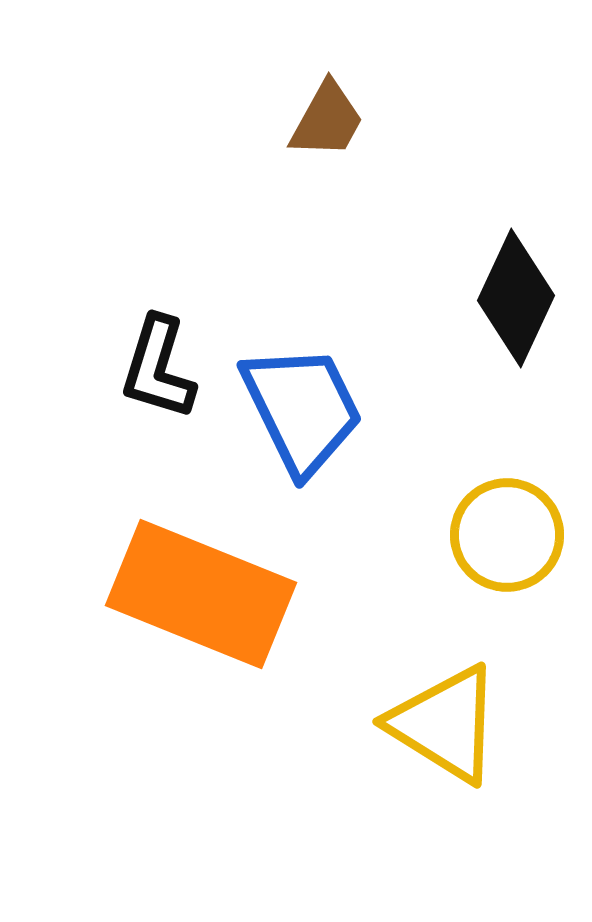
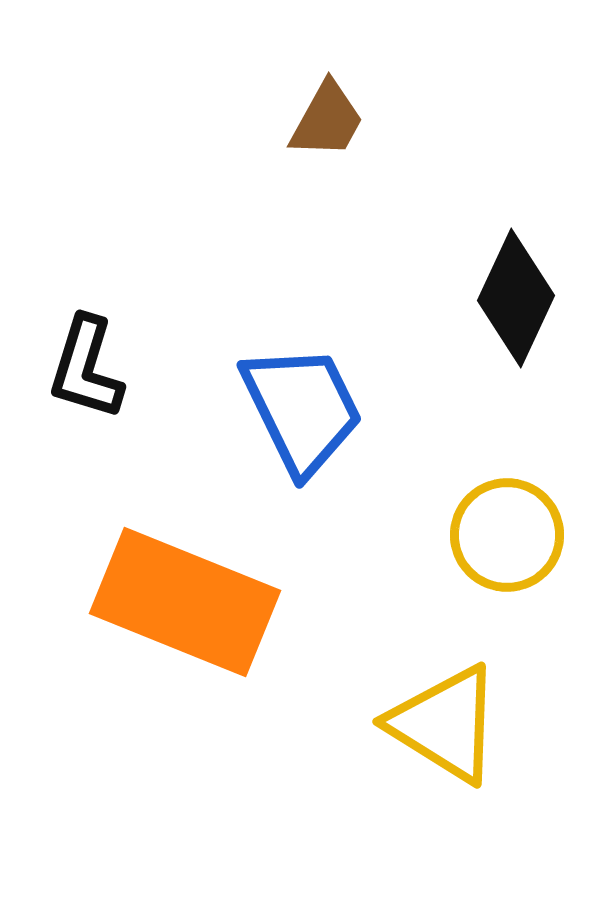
black L-shape: moved 72 px left
orange rectangle: moved 16 px left, 8 px down
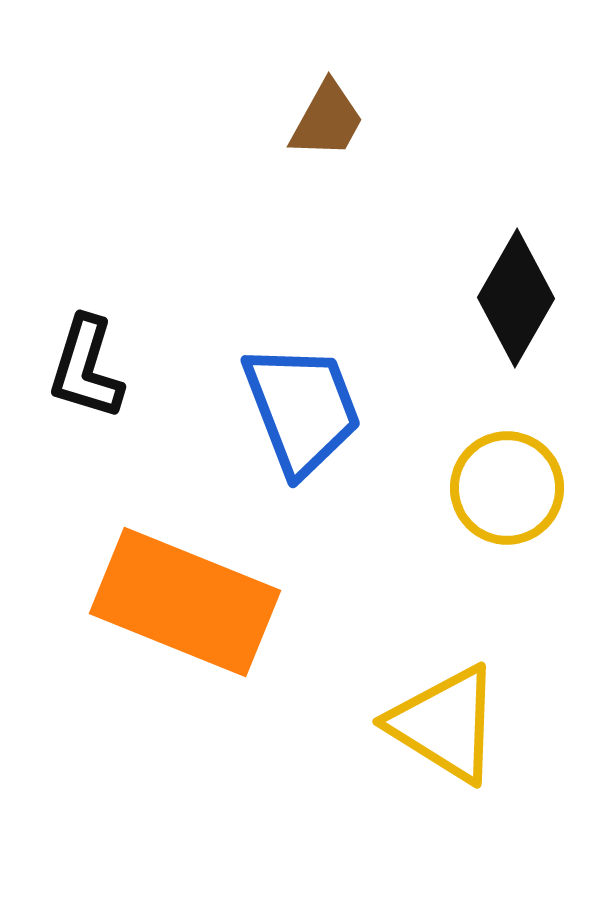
black diamond: rotated 5 degrees clockwise
blue trapezoid: rotated 5 degrees clockwise
yellow circle: moved 47 px up
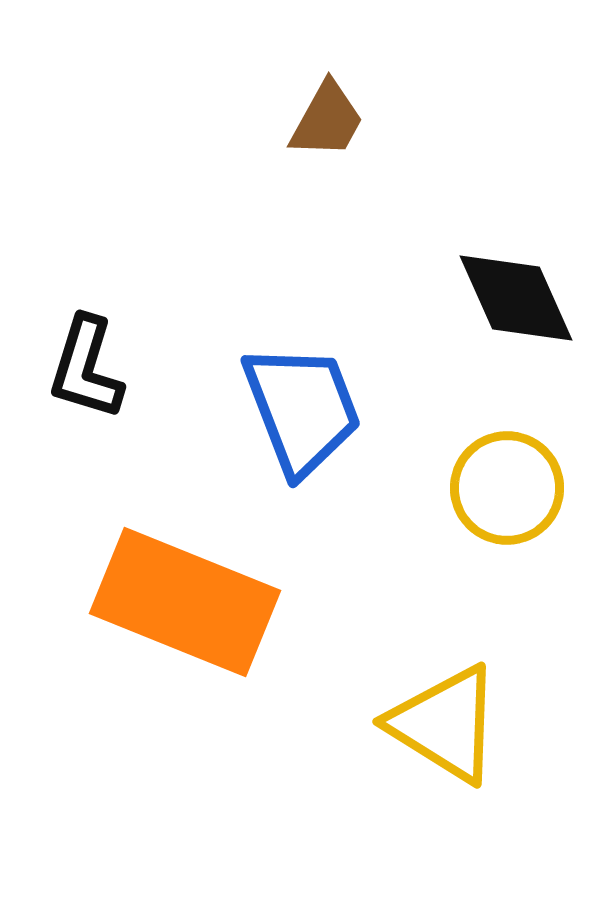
black diamond: rotated 54 degrees counterclockwise
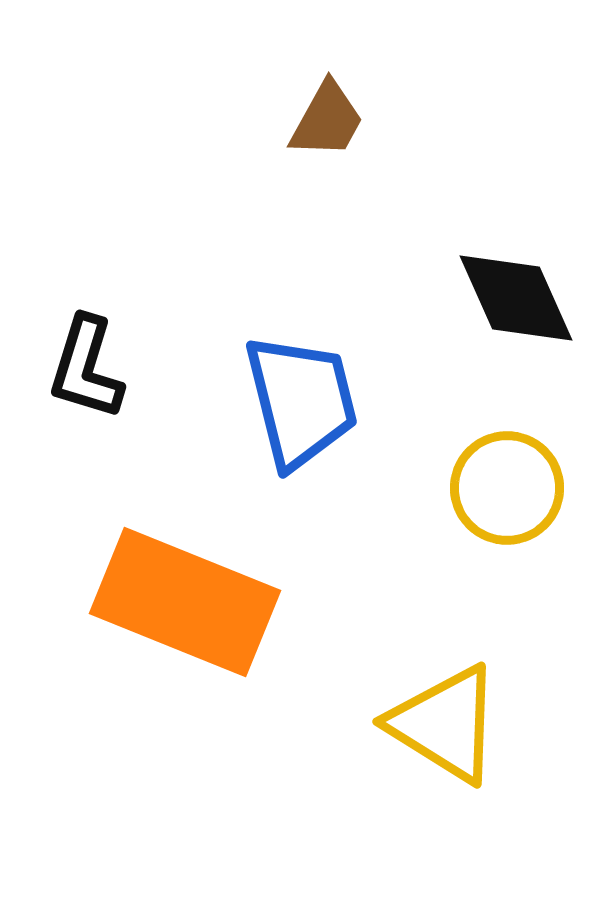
blue trapezoid: moved 1 px left, 8 px up; rotated 7 degrees clockwise
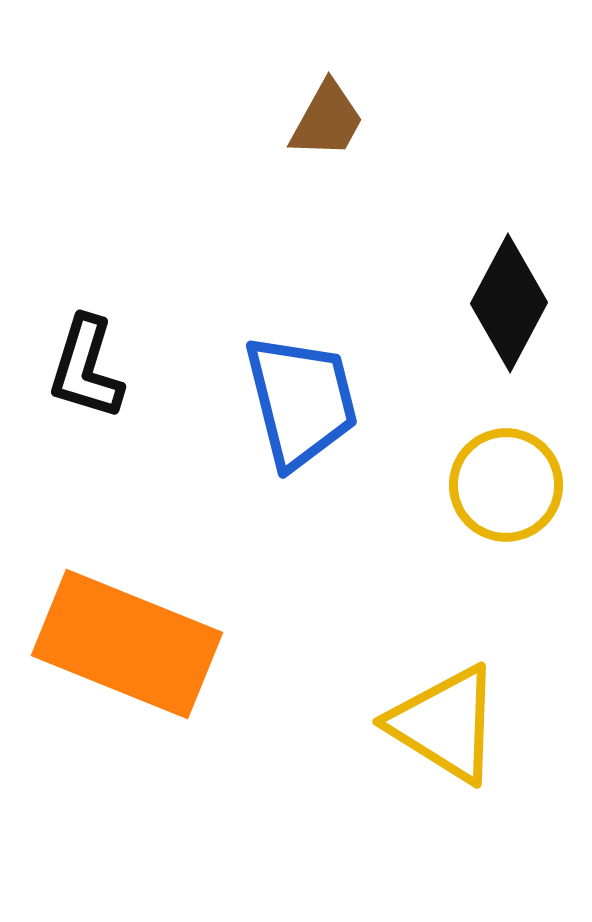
black diamond: moved 7 px left, 5 px down; rotated 52 degrees clockwise
yellow circle: moved 1 px left, 3 px up
orange rectangle: moved 58 px left, 42 px down
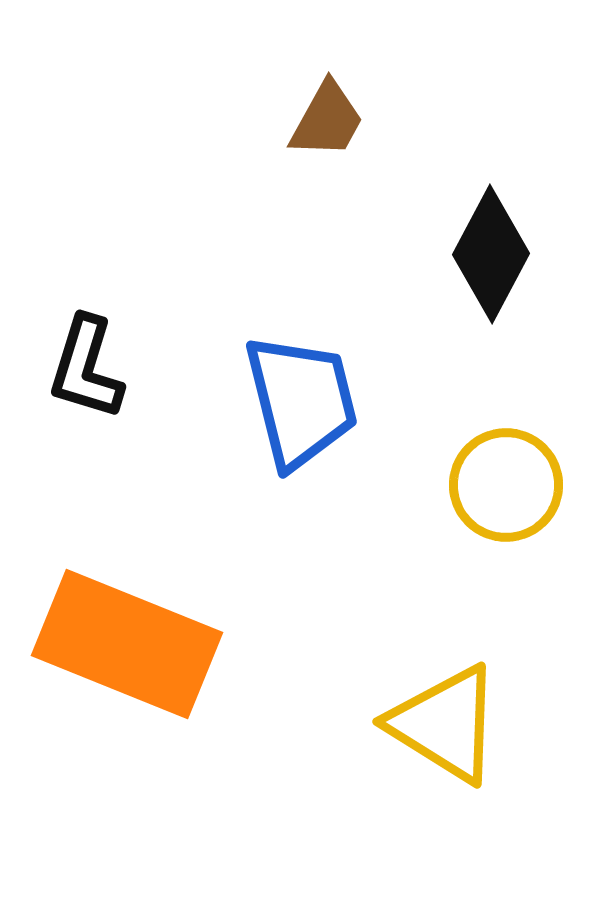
black diamond: moved 18 px left, 49 px up
